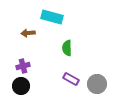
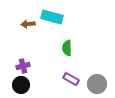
brown arrow: moved 9 px up
black circle: moved 1 px up
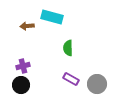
brown arrow: moved 1 px left, 2 px down
green semicircle: moved 1 px right
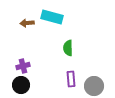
brown arrow: moved 3 px up
purple rectangle: rotated 56 degrees clockwise
gray circle: moved 3 px left, 2 px down
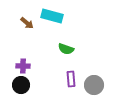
cyan rectangle: moved 1 px up
brown arrow: rotated 136 degrees counterclockwise
green semicircle: moved 2 px left, 1 px down; rotated 70 degrees counterclockwise
purple cross: rotated 16 degrees clockwise
gray circle: moved 1 px up
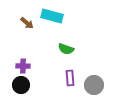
purple rectangle: moved 1 px left, 1 px up
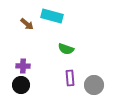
brown arrow: moved 1 px down
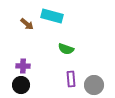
purple rectangle: moved 1 px right, 1 px down
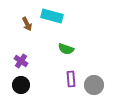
brown arrow: rotated 24 degrees clockwise
purple cross: moved 2 px left, 5 px up; rotated 32 degrees clockwise
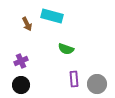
purple cross: rotated 32 degrees clockwise
purple rectangle: moved 3 px right
gray circle: moved 3 px right, 1 px up
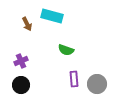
green semicircle: moved 1 px down
